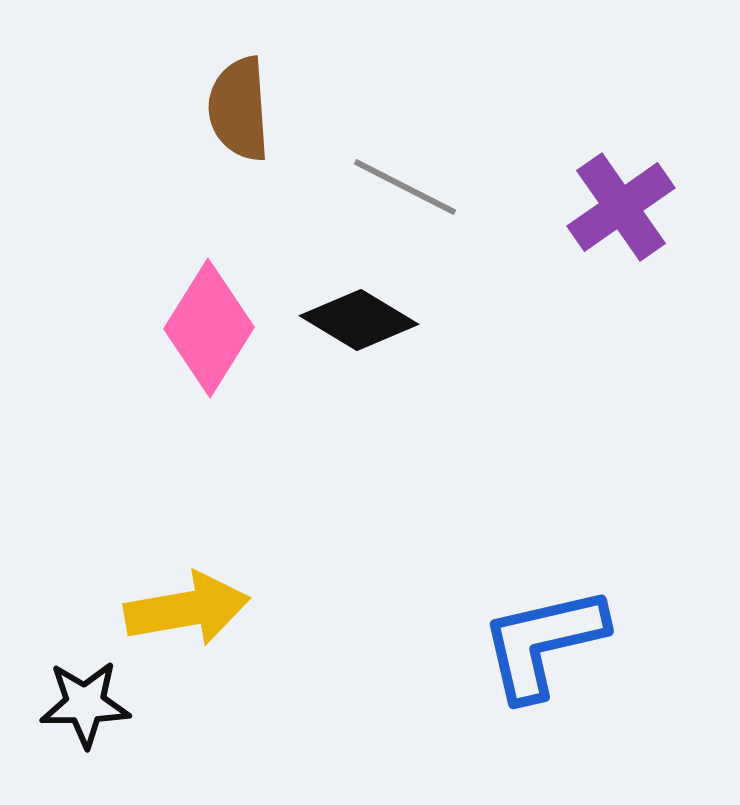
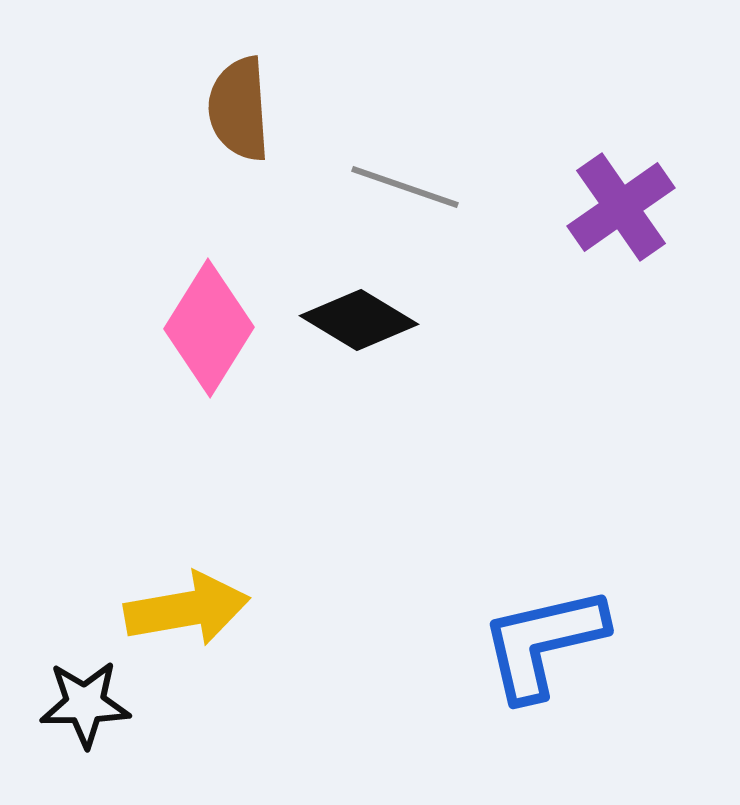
gray line: rotated 8 degrees counterclockwise
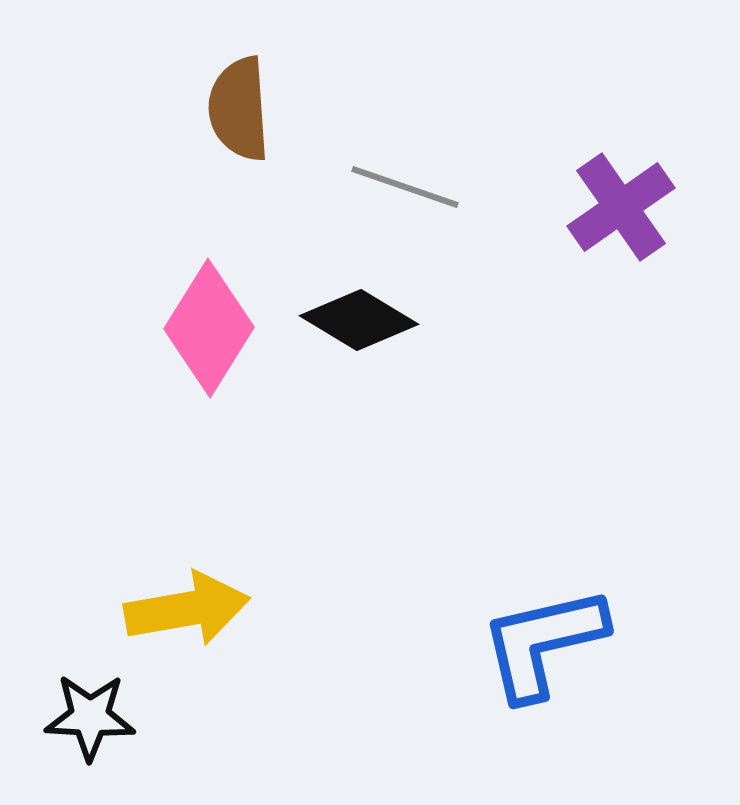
black star: moved 5 px right, 13 px down; rotated 4 degrees clockwise
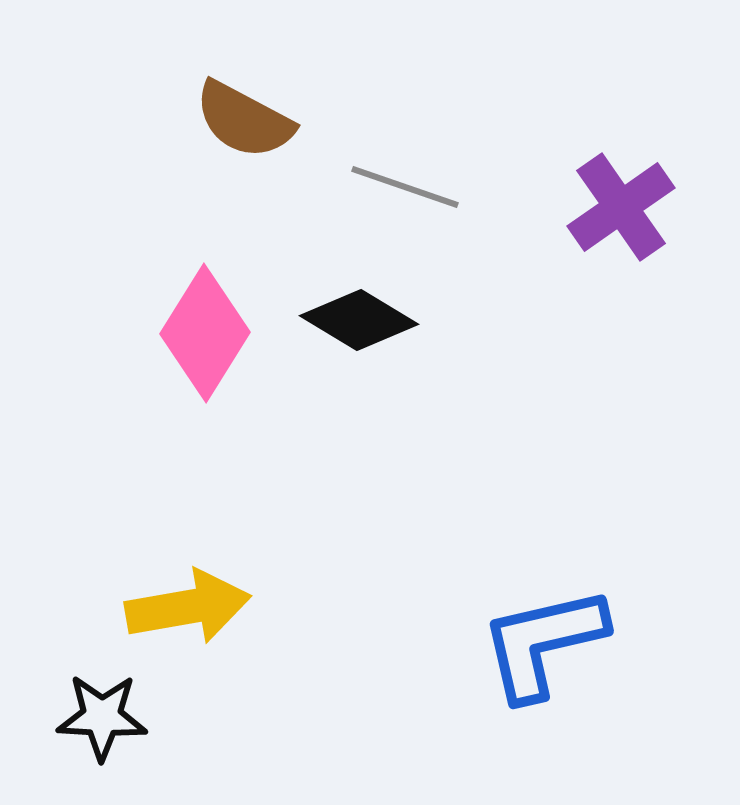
brown semicircle: moved 5 px right, 11 px down; rotated 58 degrees counterclockwise
pink diamond: moved 4 px left, 5 px down
yellow arrow: moved 1 px right, 2 px up
black star: moved 12 px right
